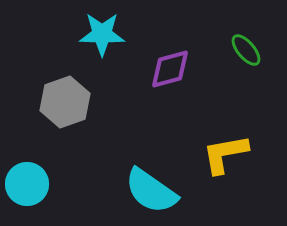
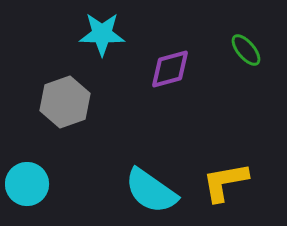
yellow L-shape: moved 28 px down
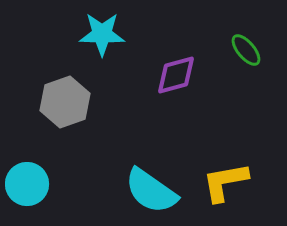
purple diamond: moved 6 px right, 6 px down
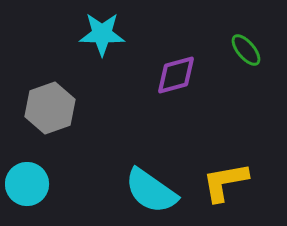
gray hexagon: moved 15 px left, 6 px down
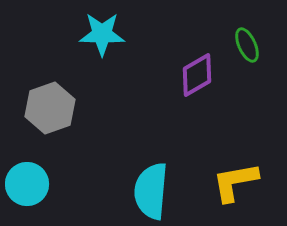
green ellipse: moved 1 px right, 5 px up; rotated 16 degrees clockwise
purple diamond: moved 21 px right; rotated 15 degrees counterclockwise
yellow L-shape: moved 10 px right
cyan semicircle: rotated 60 degrees clockwise
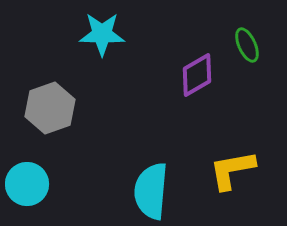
yellow L-shape: moved 3 px left, 12 px up
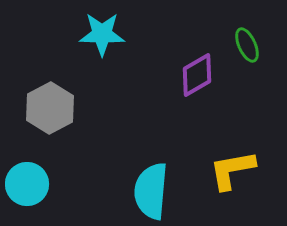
gray hexagon: rotated 9 degrees counterclockwise
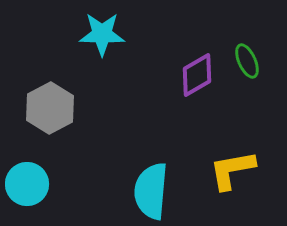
green ellipse: moved 16 px down
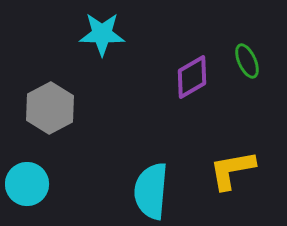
purple diamond: moved 5 px left, 2 px down
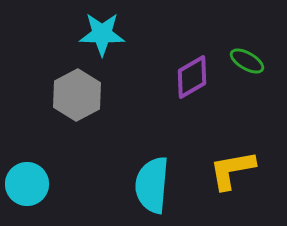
green ellipse: rotated 36 degrees counterclockwise
gray hexagon: moved 27 px right, 13 px up
cyan semicircle: moved 1 px right, 6 px up
